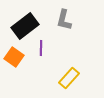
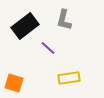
purple line: moved 7 px right; rotated 49 degrees counterclockwise
orange square: moved 26 px down; rotated 18 degrees counterclockwise
yellow rectangle: rotated 40 degrees clockwise
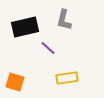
black rectangle: moved 1 px down; rotated 24 degrees clockwise
yellow rectangle: moved 2 px left
orange square: moved 1 px right, 1 px up
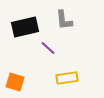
gray L-shape: rotated 20 degrees counterclockwise
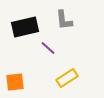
yellow rectangle: rotated 25 degrees counterclockwise
orange square: rotated 24 degrees counterclockwise
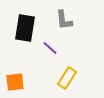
black rectangle: moved 1 px down; rotated 68 degrees counterclockwise
purple line: moved 2 px right
yellow rectangle: rotated 25 degrees counterclockwise
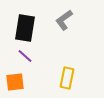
gray L-shape: rotated 60 degrees clockwise
purple line: moved 25 px left, 8 px down
yellow rectangle: rotated 20 degrees counterclockwise
